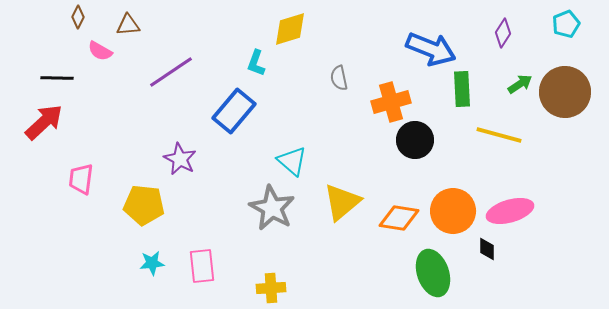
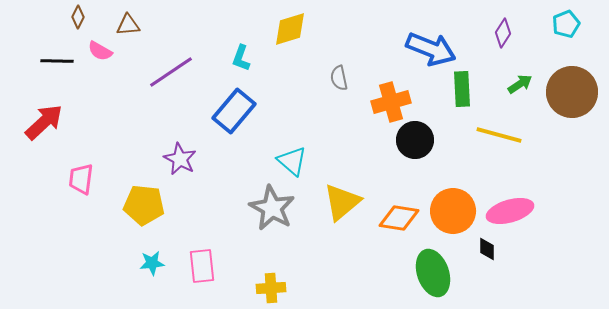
cyan L-shape: moved 15 px left, 5 px up
black line: moved 17 px up
brown circle: moved 7 px right
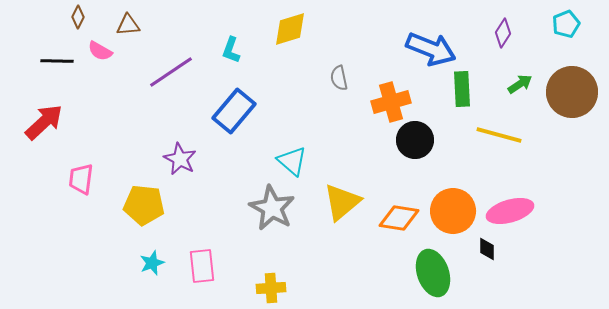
cyan L-shape: moved 10 px left, 8 px up
cyan star: rotated 15 degrees counterclockwise
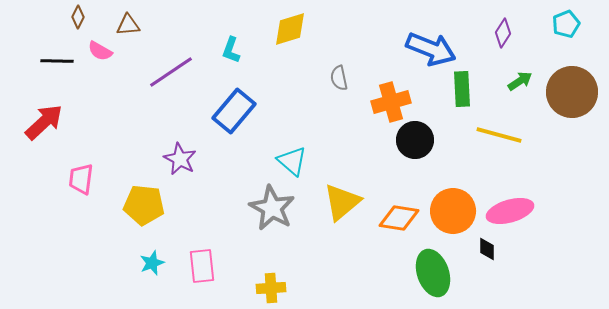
green arrow: moved 3 px up
